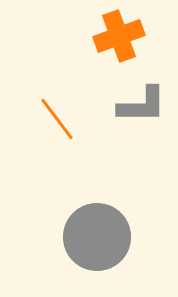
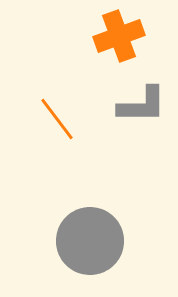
gray circle: moved 7 px left, 4 px down
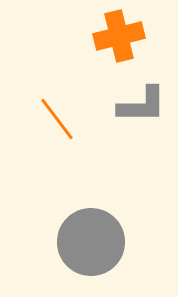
orange cross: rotated 6 degrees clockwise
gray circle: moved 1 px right, 1 px down
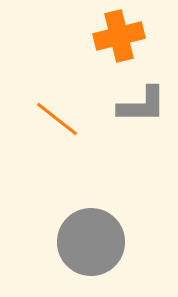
orange line: rotated 15 degrees counterclockwise
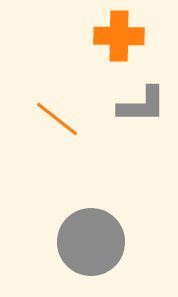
orange cross: rotated 15 degrees clockwise
